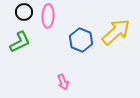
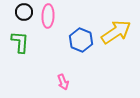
yellow arrow: rotated 8 degrees clockwise
green L-shape: rotated 60 degrees counterclockwise
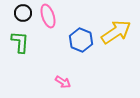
black circle: moved 1 px left, 1 px down
pink ellipse: rotated 20 degrees counterclockwise
pink arrow: rotated 35 degrees counterclockwise
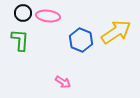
pink ellipse: rotated 65 degrees counterclockwise
green L-shape: moved 2 px up
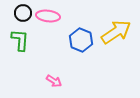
pink arrow: moved 9 px left, 1 px up
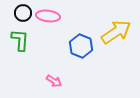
blue hexagon: moved 6 px down
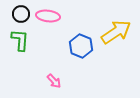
black circle: moved 2 px left, 1 px down
pink arrow: rotated 14 degrees clockwise
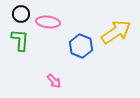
pink ellipse: moved 6 px down
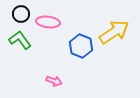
yellow arrow: moved 2 px left
green L-shape: rotated 40 degrees counterclockwise
pink arrow: rotated 28 degrees counterclockwise
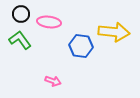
pink ellipse: moved 1 px right
yellow arrow: rotated 40 degrees clockwise
blue hexagon: rotated 15 degrees counterclockwise
pink arrow: moved 1 px left
